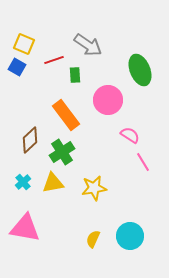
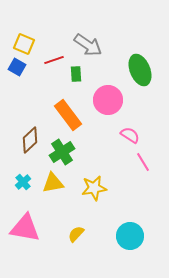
green rectangle: moved 1 px right, 1 px up
orange rectangle: moved 2 px right
yellow semicircle: moved 17 px left, 5 px up; rotated 18 degrees clockwise
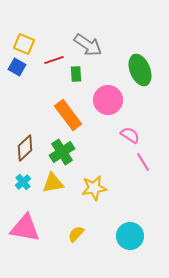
brown diamond: moved 5 px left, 8 px down
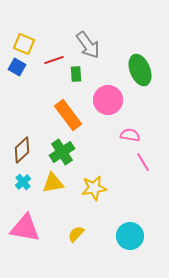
gray arrow: rotated 20 degrees clockwise
pink semicircle: rotated 24 degrees counterclockwise
brown diamond: moved 3 px left, 2 px down
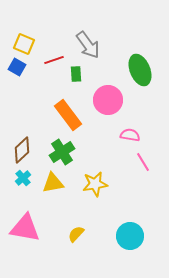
cyan cross: moved 4 px up
yellow star: moved 1 px right, 4 px up
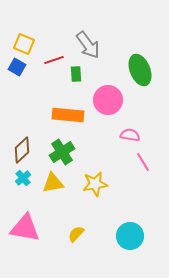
orange rectangle: rotated 48 degrees counterclockwise
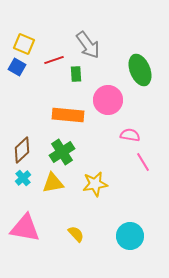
yellow semicircle: rotated 96 degrees clockwise
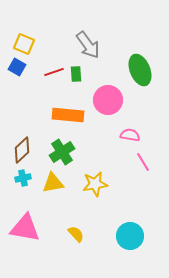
red line: moved 12 px down
cyan cross: rotated 28 degrees clockwise
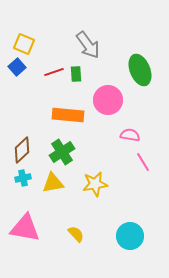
blue square: rotated 18 degrees clockwise
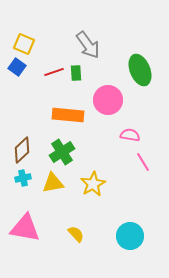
blue square: rotated 12 degrees counterclockwise
green rectangle: moved 1 px up
yellow star: moved 2 px left; rotated 20 degrees counterclockwise
